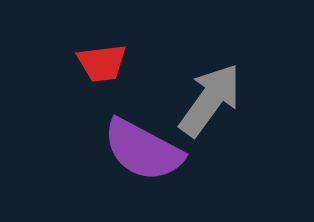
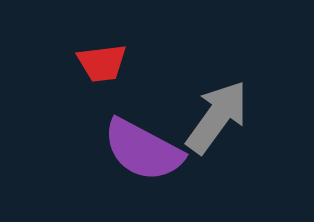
gray arrow: moved 7 px right, 17 px down
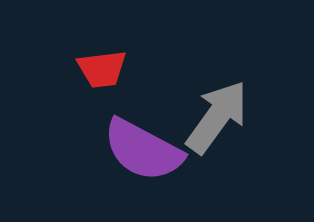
red trapezoid: moved 6 px down
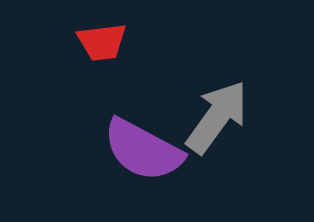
red trapezoid: moved 27 px up
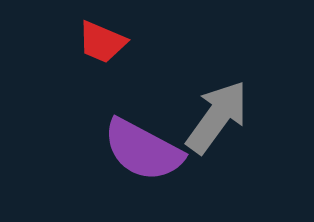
red trapezoid: rotated 30 degrees clockwise
